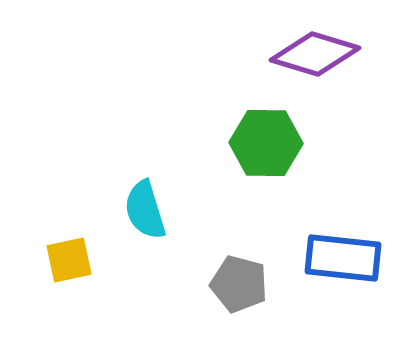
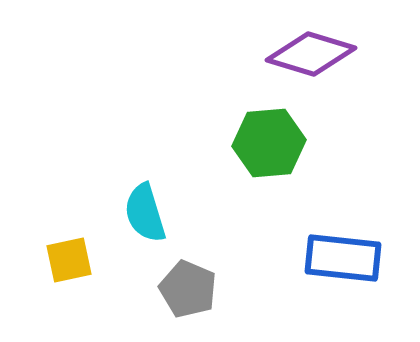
purple diamond: moved 4 px left
green hexagon: moved 3 px right; rotated 6 degrees counterclockwise
cyan semicircle: moved 3 px down
gray pentagon: moved 51 px left, 5 px down; rotated 8 degrees clockwise
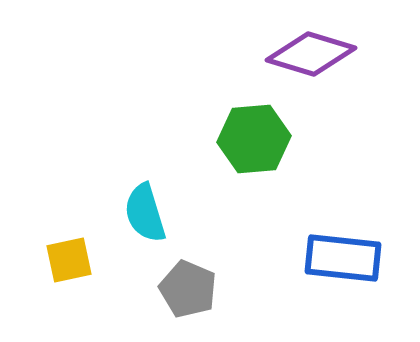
green hexagon: moved 15 px left, 4 px up
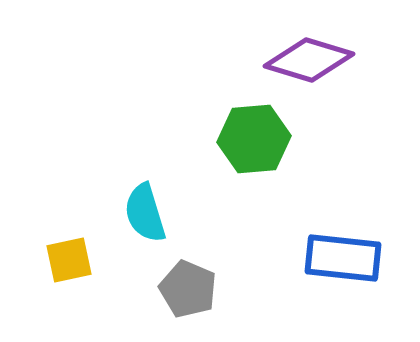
purple diamond: moved 2 px left, 6 px down
